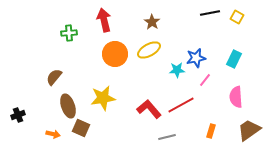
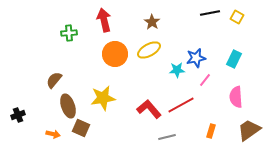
brown semicircle: moved 3 px down
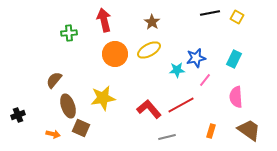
brown trapezoid: rotated 70 degrees clockwise
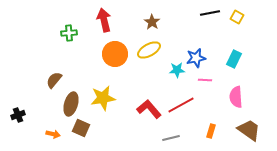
pink line: rotated 56 degrees clockwise
brown ellipse: moved 3 px right, 2 px up; rotated 35 degrees clockwise
gray line: moved 4 px right, 1 px down
